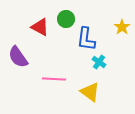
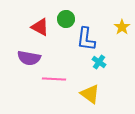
purple semicircle: moved 11 px right, 1 px down; rotated 45 degrees counterclockwise
yellow triangle: moved 2 px down
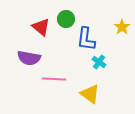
red triangle: moved 1 px right; rotated 12 degrees clockwise
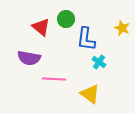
yellow star: moved 1 px down; rotated 14 degrees counterclockwise
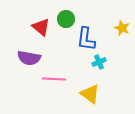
cyan cross: rotated 32 degrees clockwise
